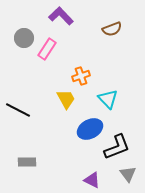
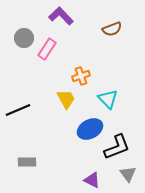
black line: rotated 50 degrees counterclockwise
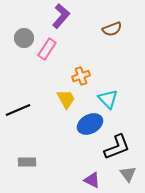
purple L-shape: rotated 85 degrees clockwise
blue ellipse: moved 5 px up
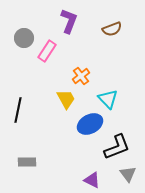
purple L-shape: moved 8 px right, 5 px down; rotated 20 degrees counterclockwise
pink rectangle: moved 2 px down
orange cross: rotated 18 degrees counterclockwise
black line: rotated 55 degrees counterclockwise
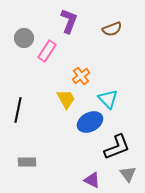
blue ellipse: moved 2 px up
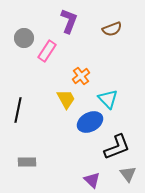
purple triangle: rotated 18 degrees clockwise
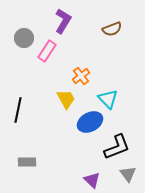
purple L-shape: moved 6 px left; rotated 10 degrees clockwise
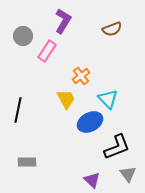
gray circle: moved 1 px left, 2 px up
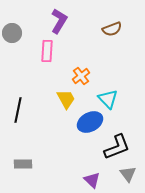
purple L-shape: moved 4 px left
gray circle: moved 11 px left, 3 px up
pink rectangle: rotated 30 degrees counterclockwise
gray rectangle: moved 4 px left, 2 px down
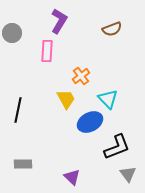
purple triangle: moved 20 px left, 3 px up
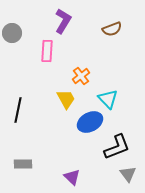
purple L-shape: moved 4 px right
